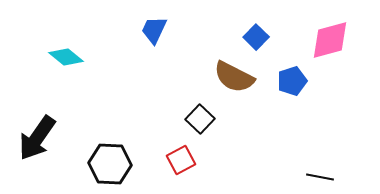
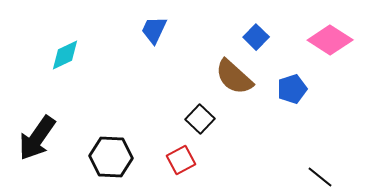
pink diamond: rotated 48 degrees clockwise
cyan diamond: moved 1 px left, 2 px up; rotated 64 degrees counterclockwise
brown semicircle: rotated 15 degrees clockwise
blue pentagon: moved 8 px down
black hexagon: moved 1 px right, 7 px up
black line: rotated 28 degrees clockwise
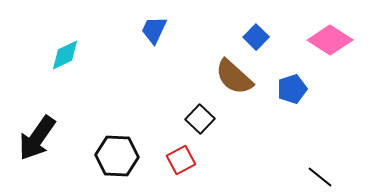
black hexagon: moved 6 px right, 1 px up
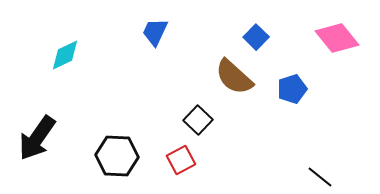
blue trapezoid: moved 1 px right, 2 px down
pink diamond: moved 7 px right, 2 px up; rotated 18 degrees clockwise
black square: moved 2 px left, 1 px down
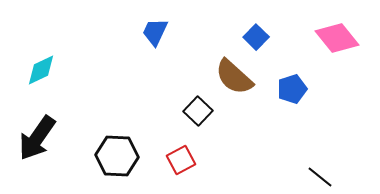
cyan diamond: moved 24 px left, 15 px down
black square: moved 9 px up
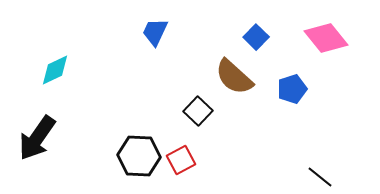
pink diamond: moved 11 px left
cyan diamond: moved 14 px right
black hexagon: moved 22 px right
